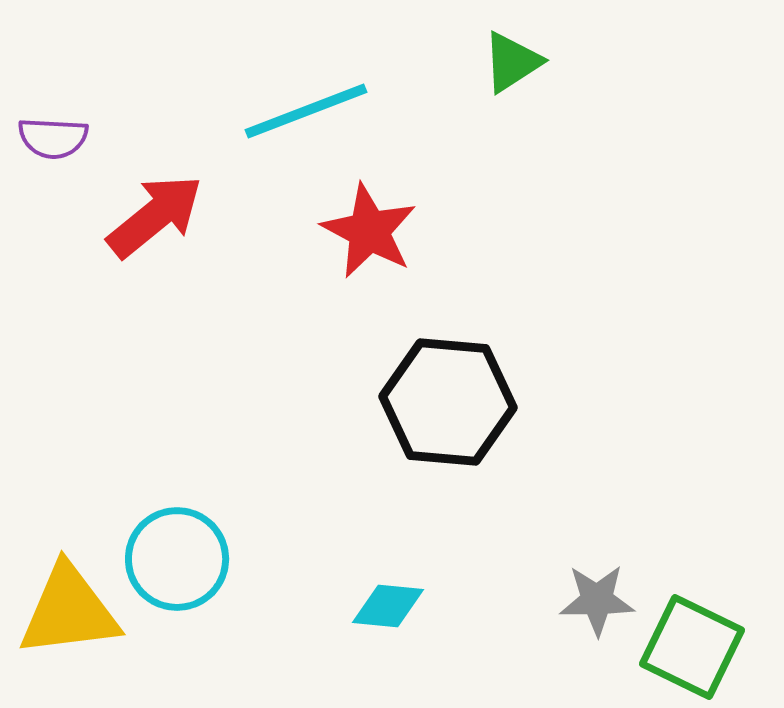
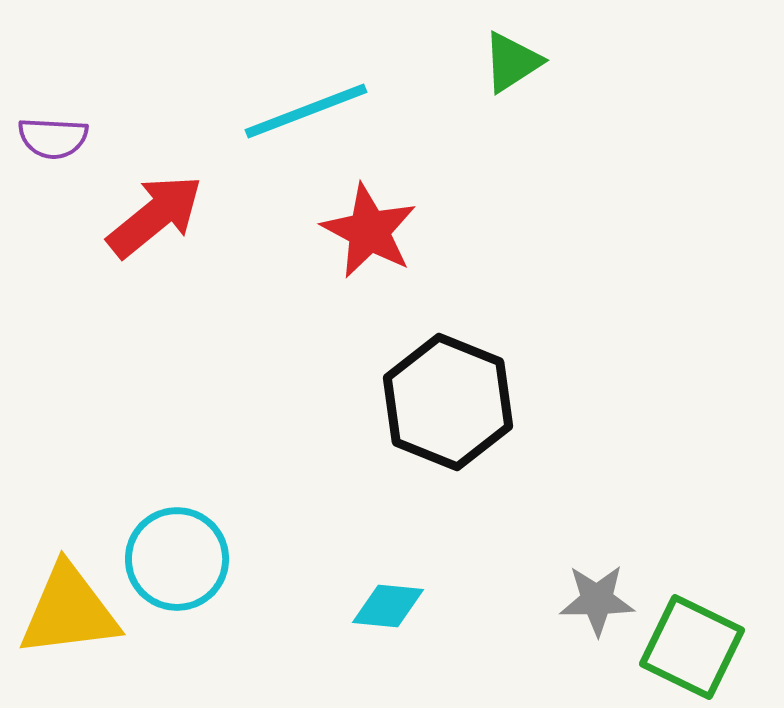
black hexagon: rotated 17 degrees clockwise
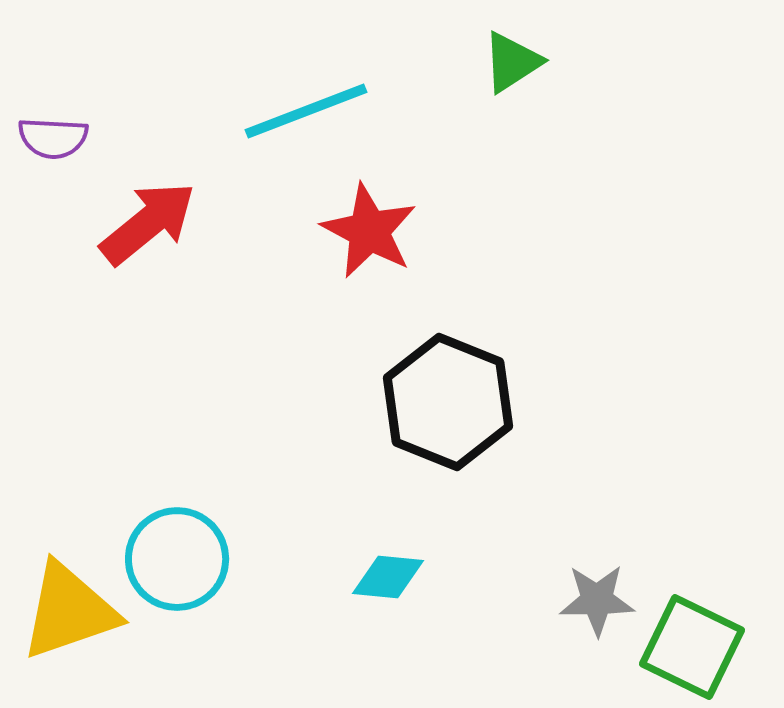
red arrow: moved 7 px left, 7 px down
cyan diamond: moved 29 px up
yellow triangle: rotated 12 degrees counterclockwise
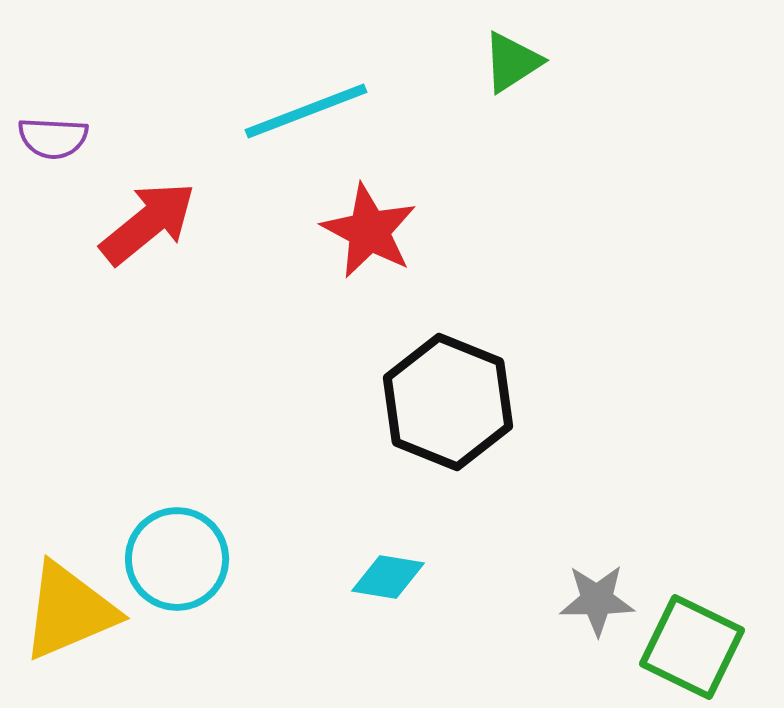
cyan diamond: rotated 4 degrees clockwise
yellow triangle: rotated 4 degrees counterclockwise
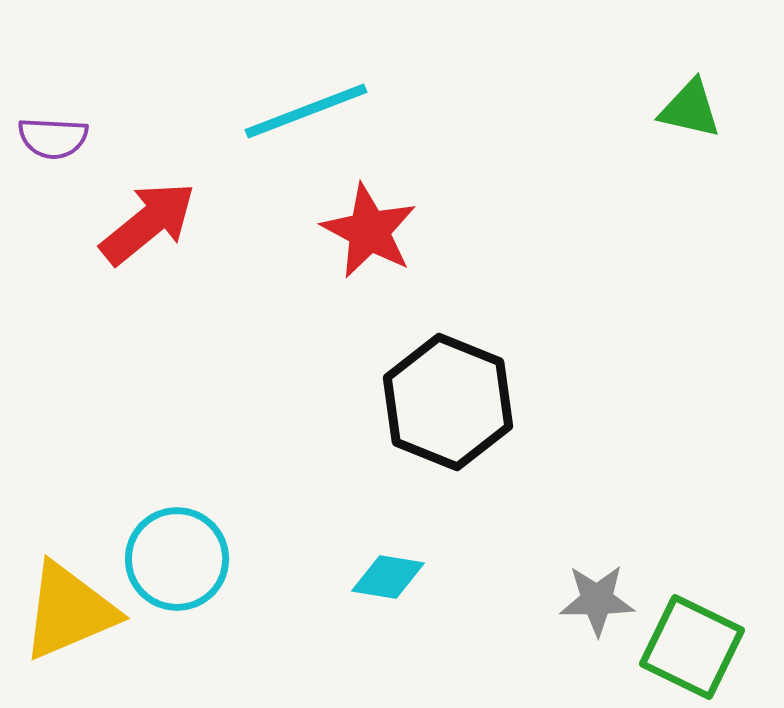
green triangle: moved 178 px right, 47 px down; rotated 46 degrees clockwise
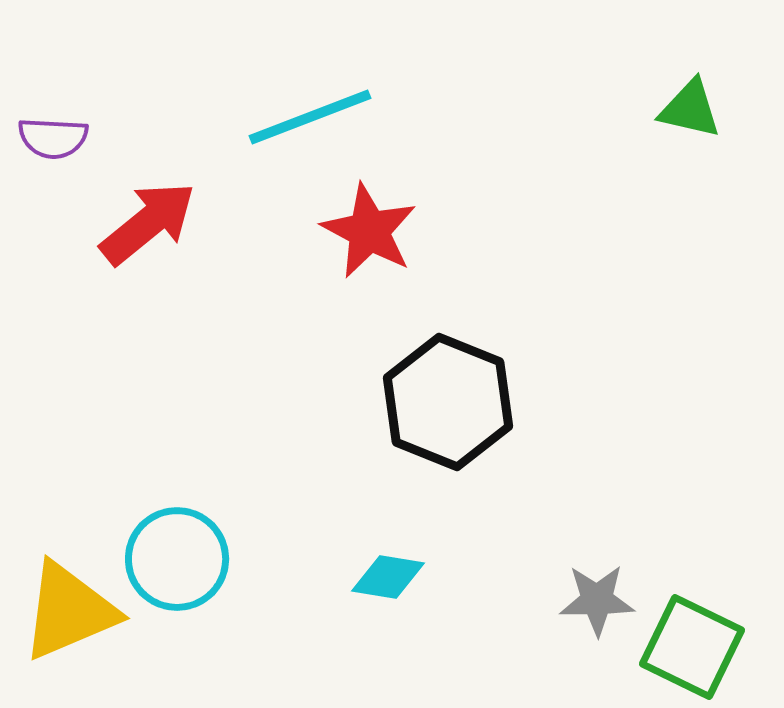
cyan line: moved 4 px right, 6 px down
